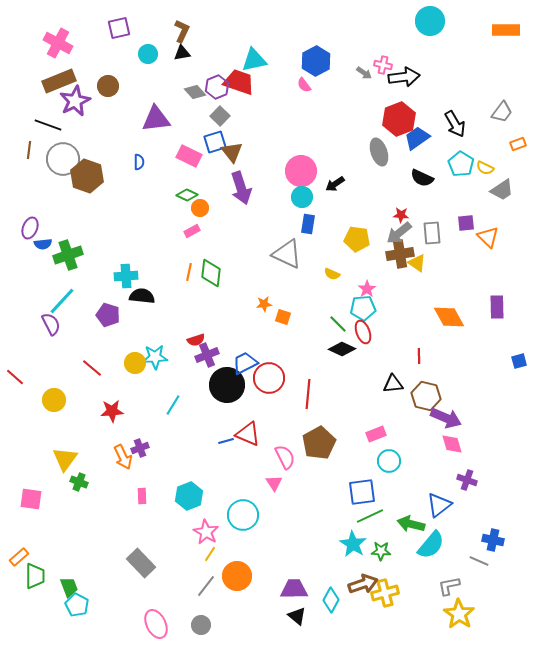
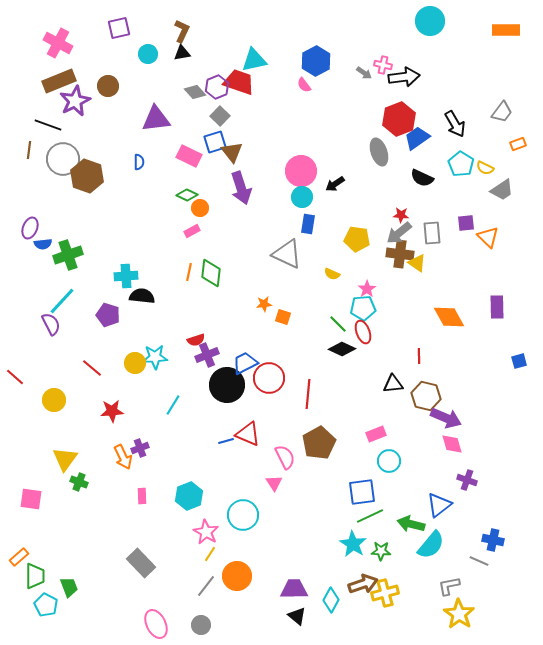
brown cross at (400, 254): rotated 16 degrees clockwise
cyan pentagon at (77, 605): moved 31 px left
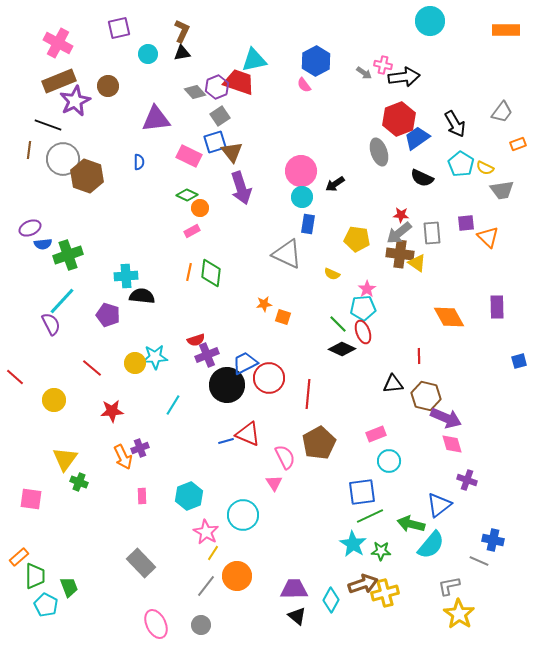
gray square at (220, 116): rotated 12 degrees clockwise
gray trapezoid at (502, 190): rotated 25 degrees clockwise
purple ellipse at (30, 228): rotated 45 degrees clockwise
yellow line at (210, 554): moved 3 px right, 1 px up
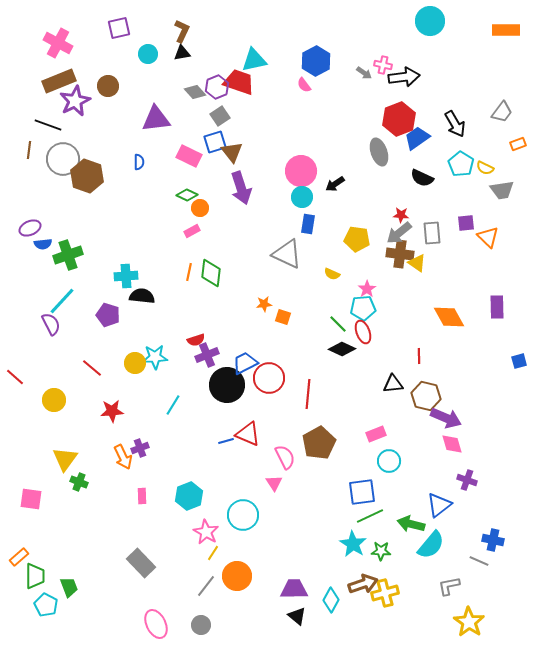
yellow star at (459, 614): moved 10 px right, 8 px down
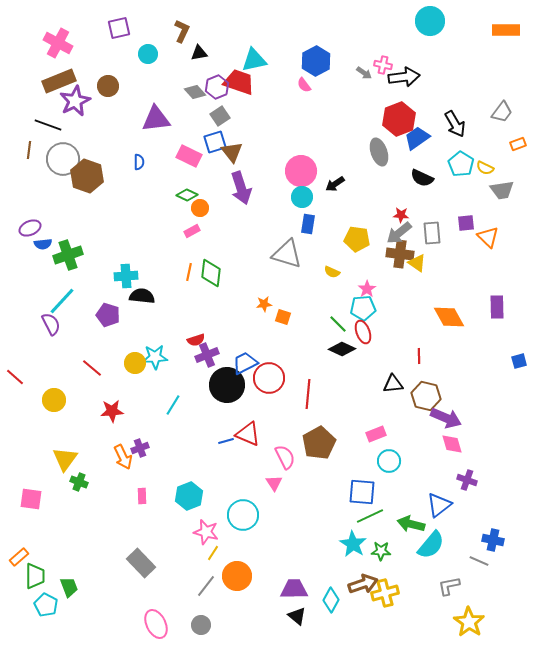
black triangle at (182, 53): moved 17 px right
gray triangle at (287, 254): rotated 8 degrees counterclockwise
yellow semicircle at (332, 274): moved 2 px up
blue square at (362, 492): rotated 12 degrees clockwise
pink star at (206, 532): rotated 15 degrees counterclockwise
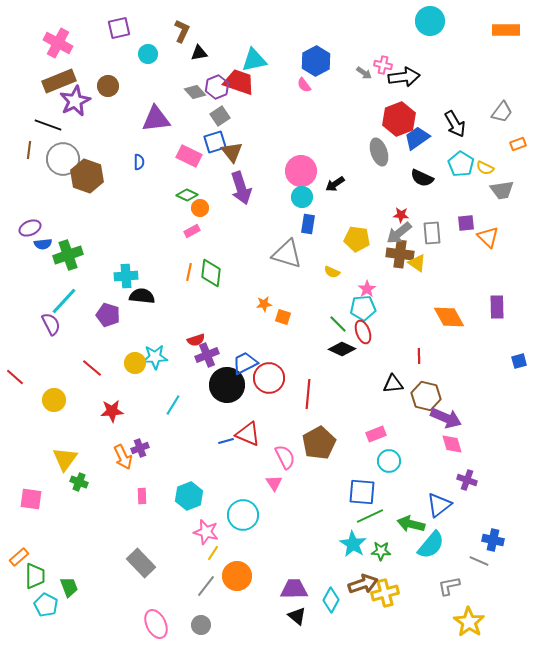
cyan line at (62, 301): moved 2 px right
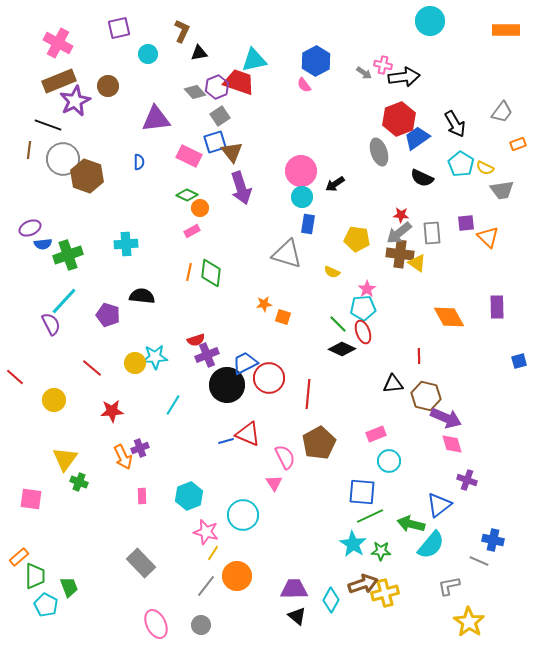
cyan cross at (126, 276): moved 32 px up
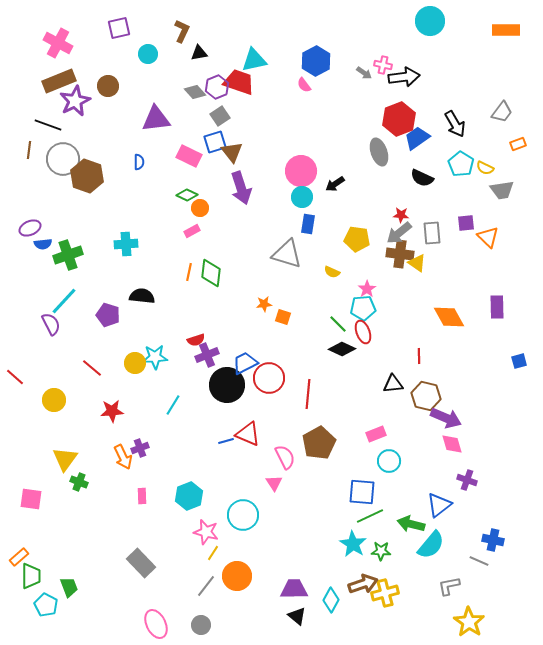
green trapezoid at (35, 576): moved 4 px left
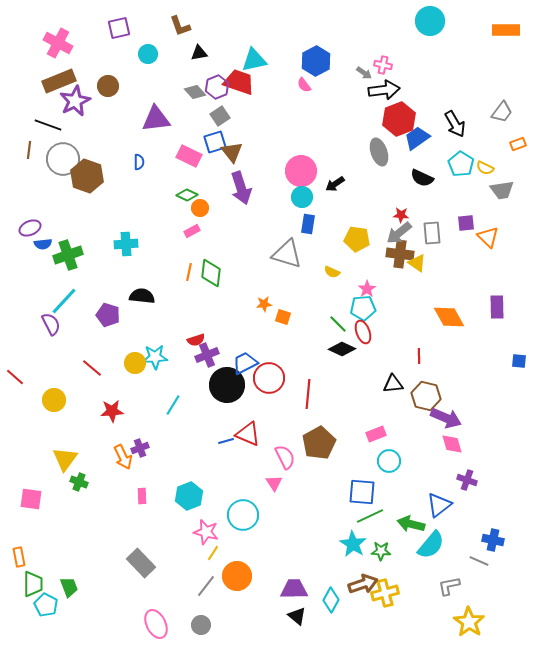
brown L-shape at (182, 31): moved 2 px left, 5 px up; rotated 135 degrees clockwise
black arrow at (404, 77): moved 20 px left, 13 px down
blue square at (519, 361): rotated 21 degrees clockwise
orange rectangle at (19, 557): rotated 60 degrees counterclockwise
green trapezoid at (31, 576): moved 2 px right, 8 px down
